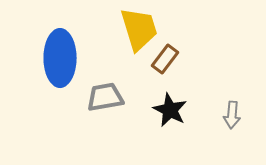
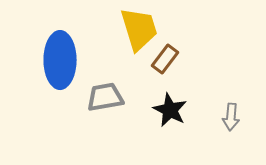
blue ellipse: moved 2 px down
gray arrow: moved 1 px left, 2 px down
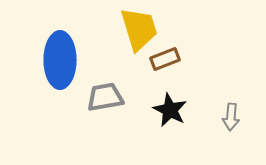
brown rectangle: rotated 32 degrees clockwise
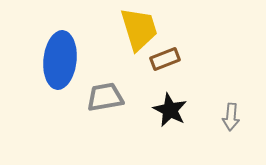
blue ellipse: rotated 6 degrees clockwise
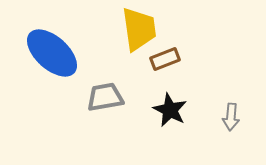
yellow trapezoid: rotated 9 degrees clockwise
blue ellipse: moved 8 px left, 7 px up; rotated 54 degrees counterclockwise
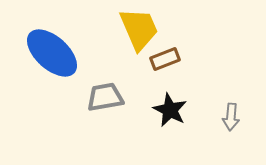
yellow trapezoid: rotated 15 degrees counterclockwise
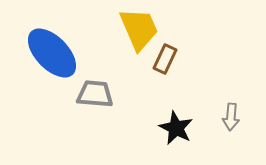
blue ellipse: rotated 4 degrees clockwise
brown rectangle: rotated 44 degrees counterclockwise
gray trapezoid: moved 10 px left, 3 px up; rotated 15 degrees clockwise
black star: moved 6 px right, 18 px down
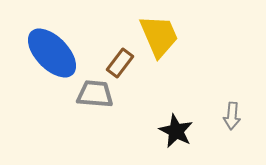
yellow trapezoid: moved 20 px right, 7 px down
brown rectangle: moved 45 px left, 4 px down; rotated 12 degrees clockwise
gray arrow: moved 1 px right, 1 px up
black star: moved 3 px down
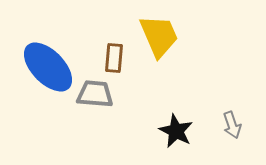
blue ellipse: moved 4 px left, 14 px down
brown rectangle: moved 6 px left, 5 px up; rotated 32 degrees counterclockwise
gray arrow: moved 9 px down; rotated 24 degrees counterclockwise
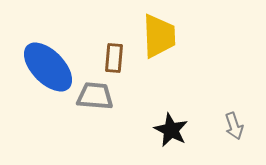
yellow trapezoid: rotated 21 degrees clockwise
gray trapezoid: moved 2 px down
gray arrow: moved 2 px right, 1 px down
black star: moved 5 px left, 1 px up
